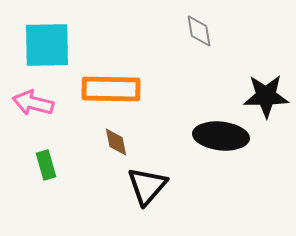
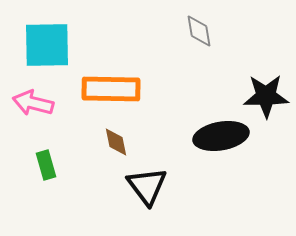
black ellipse: rotated 16 degrees counterclockwise
black triangle: rotated 18 degrees counterclockwise
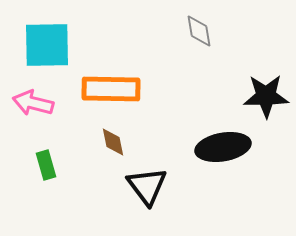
black ellipse: moved 2 px right, 11 px down
brown diamond: moved 3 px left
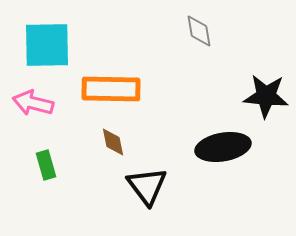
black star: rotated 6 degrees clockwise
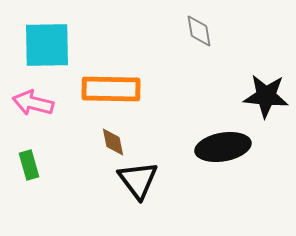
green rectangle: moved 17 px left
black triangle: moved 9 px left, 6 px up
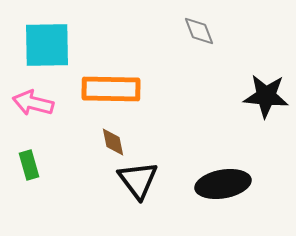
gray diamond: rotated 12 degrees counterclockwise
black ellipse: moved 37 px down
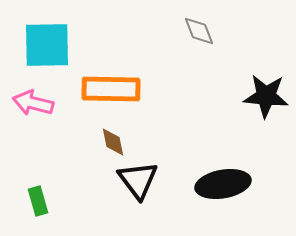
green rectangle: moved 9 px right, 36 px down
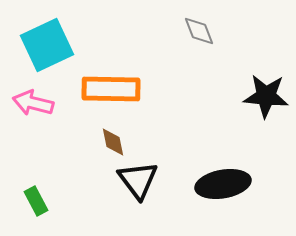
cyan square: rotated 24 degrees counterclockwise
green rectangle: moved 2 px left; rotated 12 degrees counterclockwise
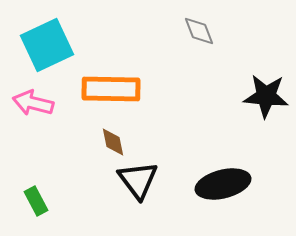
black ellipse: rotated 4 degrees counterclockwise
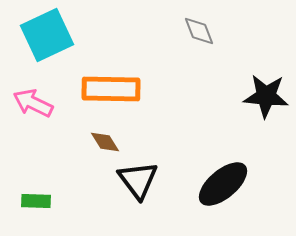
cyan square: moved 10 px up
pink arrow: rotated 12 degrees clockwise
brown diamond: moved 8 px left; rotated 20 degrees counterclockwise
black ellipse: rotated 26 degrees counterclockwise
green rectangle: rotated 60 degrees counterclockwise
